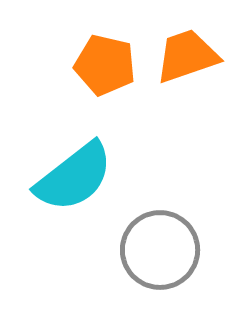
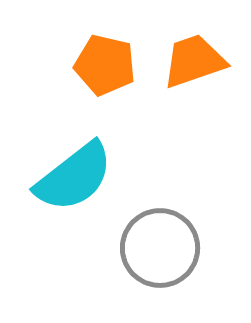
orange trapezoid: moved 7 px right, 5 px down
gray circle: moved 2 px up
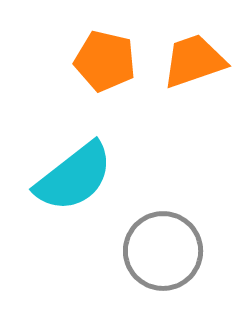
orange pentagon: moved 4 px up
gray circle: moved 3 px right, 3 px down
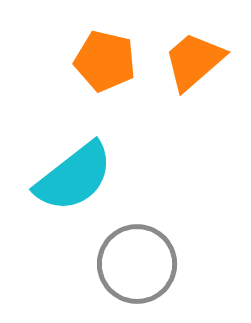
orange trapezoid: rotated 22 degrees counterclockwise
gray circle: moved 26 px left, 13 px down
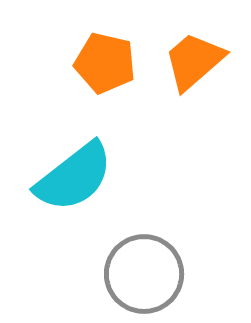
orange pentagon: moved 2 px down
gray circle: moved 7 px right, 10 px down
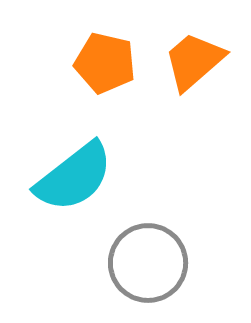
gray circle: moved 4 px right, 11 px up
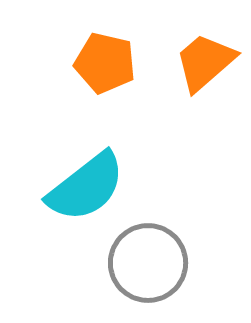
orange trapezoid: moved 11 px right, 1 px down
cyan semicircle: moved 12 px right, 10 px down
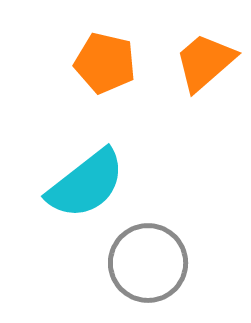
cyan semicircle: moved 3 px up
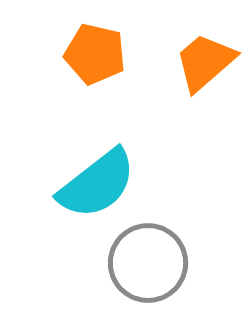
orange pentagon: moved 10 px left, 9 px up
cyan semicircle: moved 11 px right
